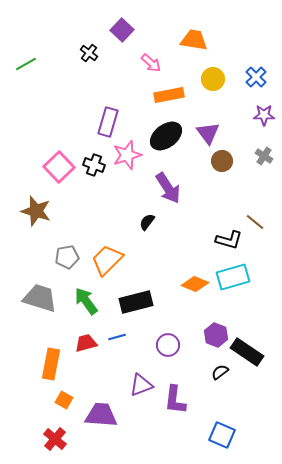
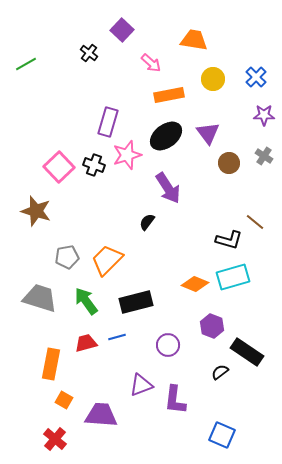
brown circle at (222, 161): moved 7 px right, 2 px down
purple hexagon at (216, 335): moved 4 px left, 9 px up
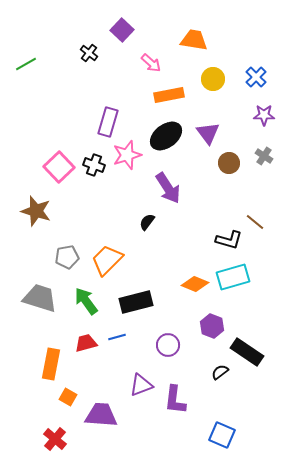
orange square at (64, 400): moved 4 px right, 3 px up
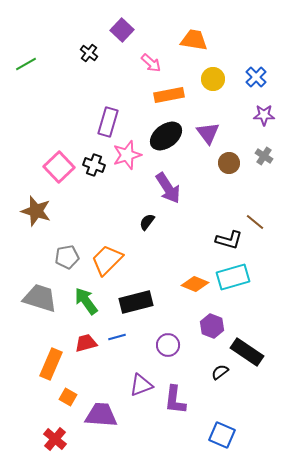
orange rectangle at (51, 364): rotated 12 degrees clockwise
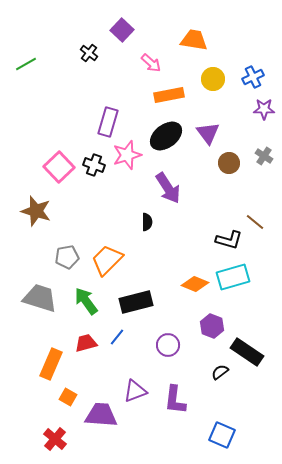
blue cross at (256, 77): moved 3 px left; rotated 20 degrees clockwise
purple star at (264, 115): moved 6 px up
black semicircle at (147, 222): rotated 144 degrees clockwise
blue line at (117, 337): rotated 36 degrees counterclockwise
purple triangle at (141, 385): moved 6 px left, 6 px down
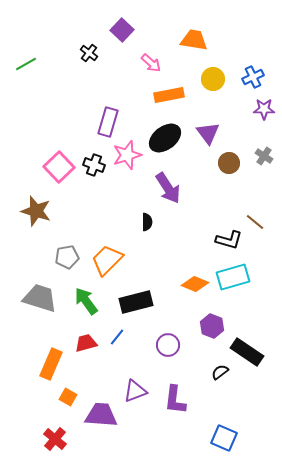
black ellipse at (166, 136): moved 1 px left, 2 px down
blue square at (222, 435): moved 2 px right, 3 px down
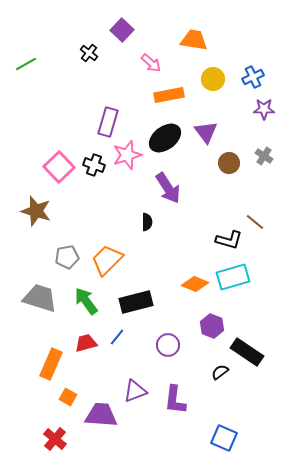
purple triangle at (208, 133): moved 2 px left, 1 px up
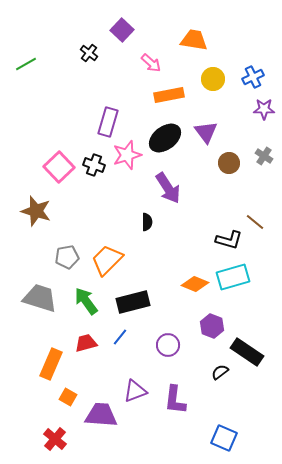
black rectangle at (136, 302): moved 3 px left
blue line at (117, 337): moved 3 px right
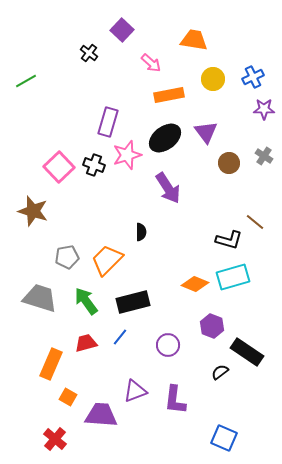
green line at (26, 64): moved 17 px down
brown star at (36, 211): moved 3 px left
black semicircle at (147, 222): moved 6 px left, 10 px down
